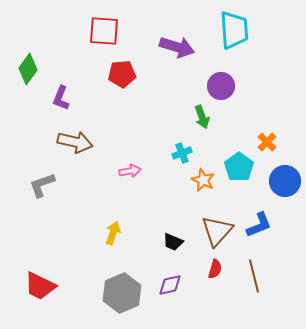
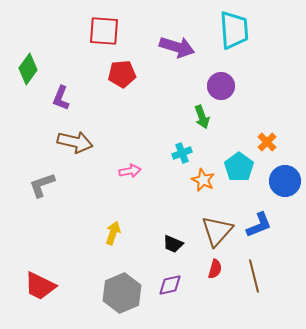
black trapezoid: moved 2 px down
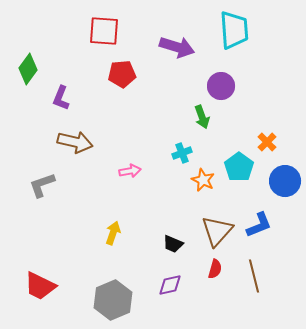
gray hexagon: moved 9 px left, 7 px down
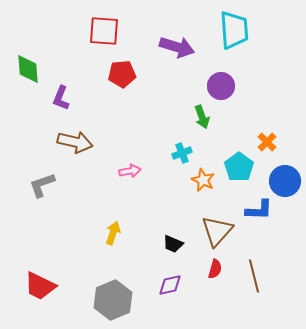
green diamond: rotated 40 degrees counterclockwise
blue L-shape: moved 15 px up; rotated 24 degrees clockwise
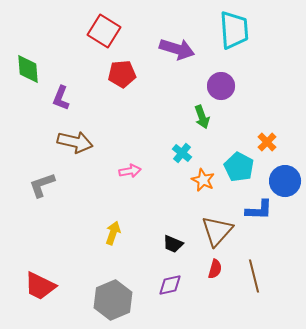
red square: rotated 28 degrees clockwise
purple arrow: moved 2 px down
cyan cross: rotated 30 degrees counterclockwise
cyan pentagon: rotated 8 degrees counterclockwise
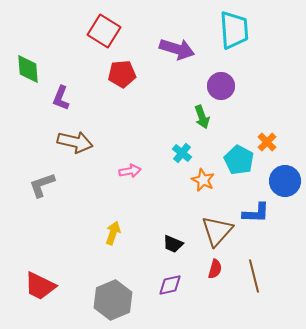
cyan pentagon: moved 7 px up
blue L-shape: moved 3 px left, 3 px down
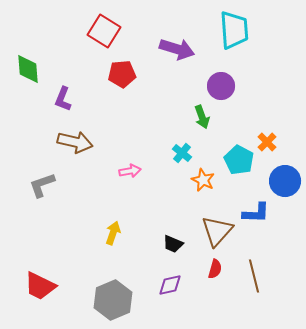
purple L-shape: moved 2 px right, 1 px down
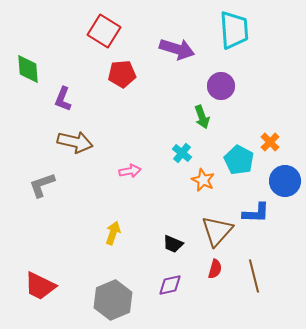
orange cross: moved 3 px right
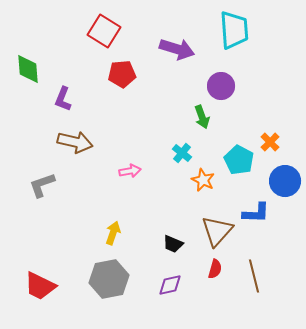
gray hexagon: moved 4 px left, 21 px up; rotated 12 degrees clockwise
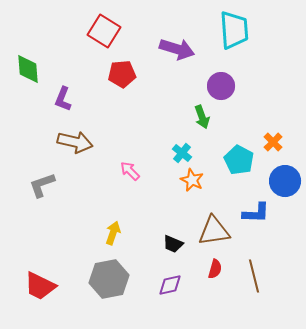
orange cross: moved 3 px right
pink arrow: rotated 125 degrees counterclockwise
orange star: moved 11 px left
brown triangle: moved 3 px left; rotated 40 degrees clockwise
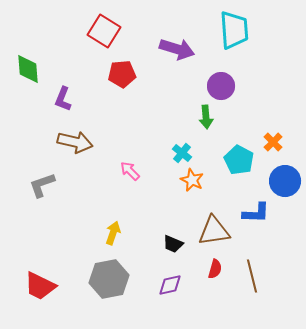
green arrow: moved 4 px right; rotated 15 degrees clockwise
brown line: moved 2 px left
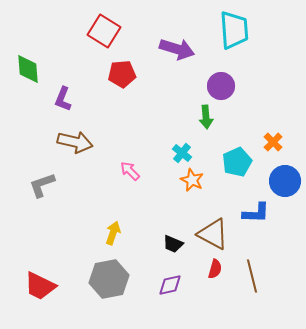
cyan pentagon: moved 2 px left, 2 px down; rotated 20 degrees clockwise
brown triangle: moved 1 px left, 3 px down; rotated 36 degrees clockwise
